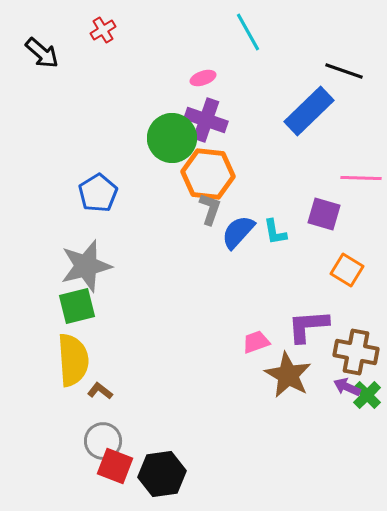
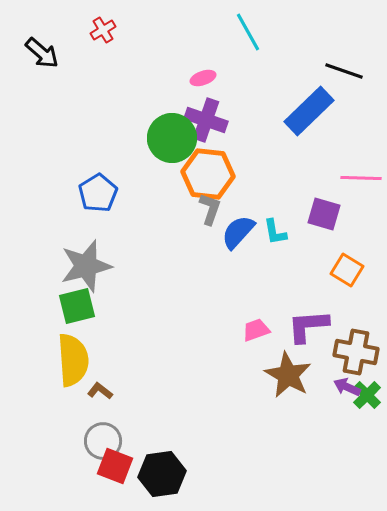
pink trapezoid: moved 12 px up
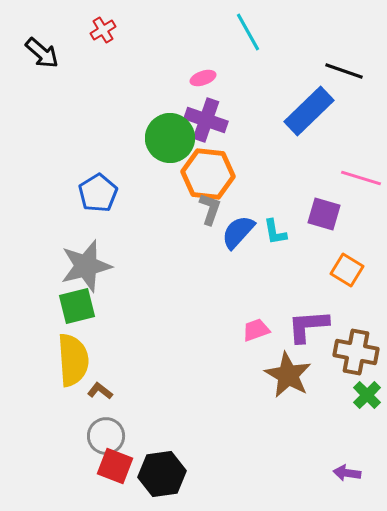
green circle: moved 2 px left
pink line: rotated 15 degrees clockwise
purple arrow: moved 86 px down; rotated 16 degrees counterclockwise
gray circle: moved 3 px right, 5 px up
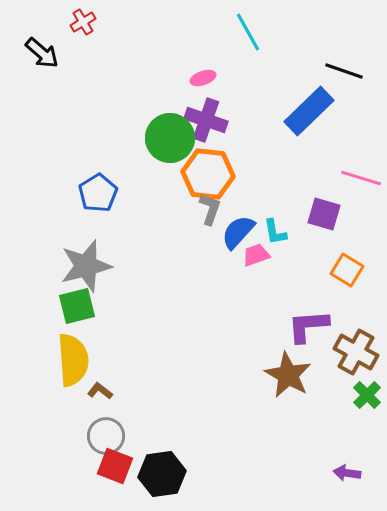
red cross: moved 20 px left, 8 px up
pink trapezoid: moved 75 px up
brown cross: rotated 18 degrees clockwise
